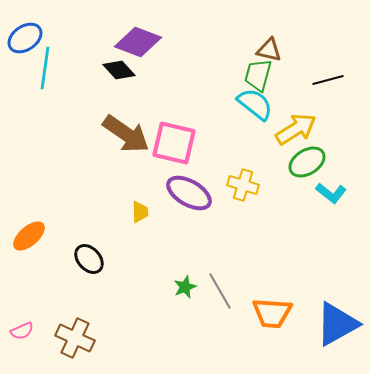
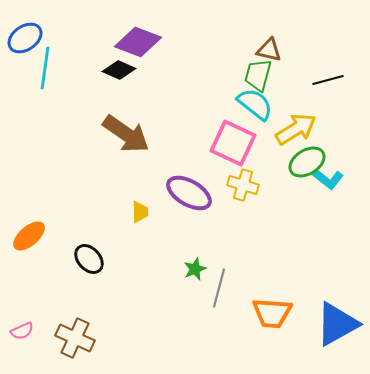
black diamond: rotated 24 degrees counterclockwise
pink square: moved 59 px right; rotated 12 degrees clockwise
cyan L-shape: moved 3 px left, 14 px up
green star: moved 10 px right, 18 px up
gray line: moved 1 px left, 3 px up; rotated 45 degrees clockwise
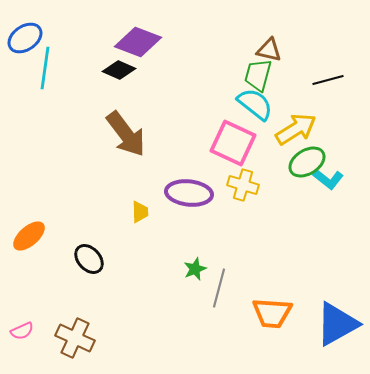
brown arrow: rotated 18 degrees clockwise
purple ellipse: rotated 24 degrees counterclockwise
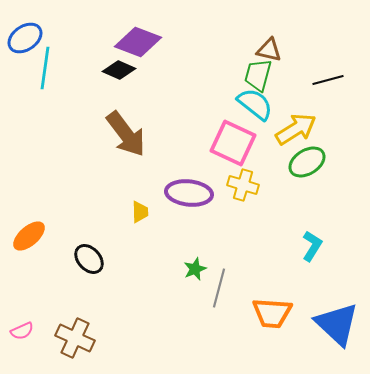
cyan L-shape: moved 16 px left, 67 px down; rotated 96 degrees counterclockwise
blue triangle: rotated 48 degrees counterclockwise
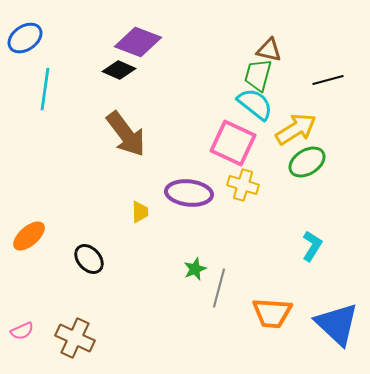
cyan line: moved 21 px down
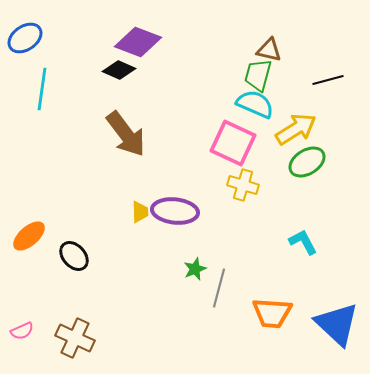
cyan line: moved 3 px left
cyan semicircle: rotated 15 degrees counterclockwise
purple ellipse: moved 14 px left, 18 px down
cyan L-shape: moved 9 px left, 4 px up; rotated 60 degrees counterclockwise
black ellipse: moved 15 px left, 3 px up
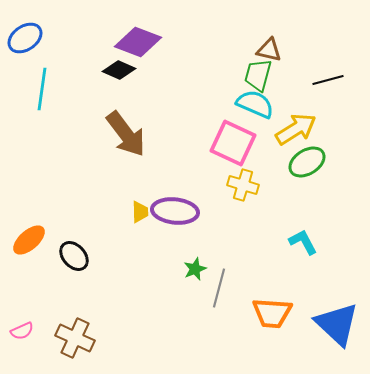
orange ellipse: moved 4 px down
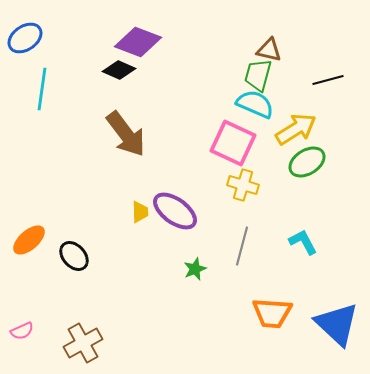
purple ellipse: rotated 30 degrees clockwise
gray line: moved 23 px right, 42 px up
brown cross: moved 8 px right, 5 px down; rotated 36 degrees clockwise
